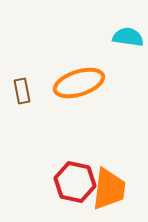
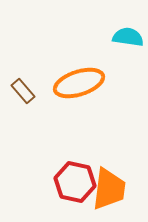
brown rectangle: moved 1 px right; rotated 30 degrees counterclockwise
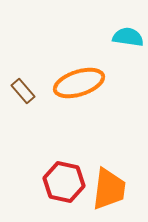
red hexagon: moved 11 px left
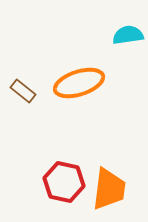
cyan semicircle: moved 2 px up; rotated 16 degrees counterclockwise
brown rectangle: rotated 10 degrees counterclockwise
